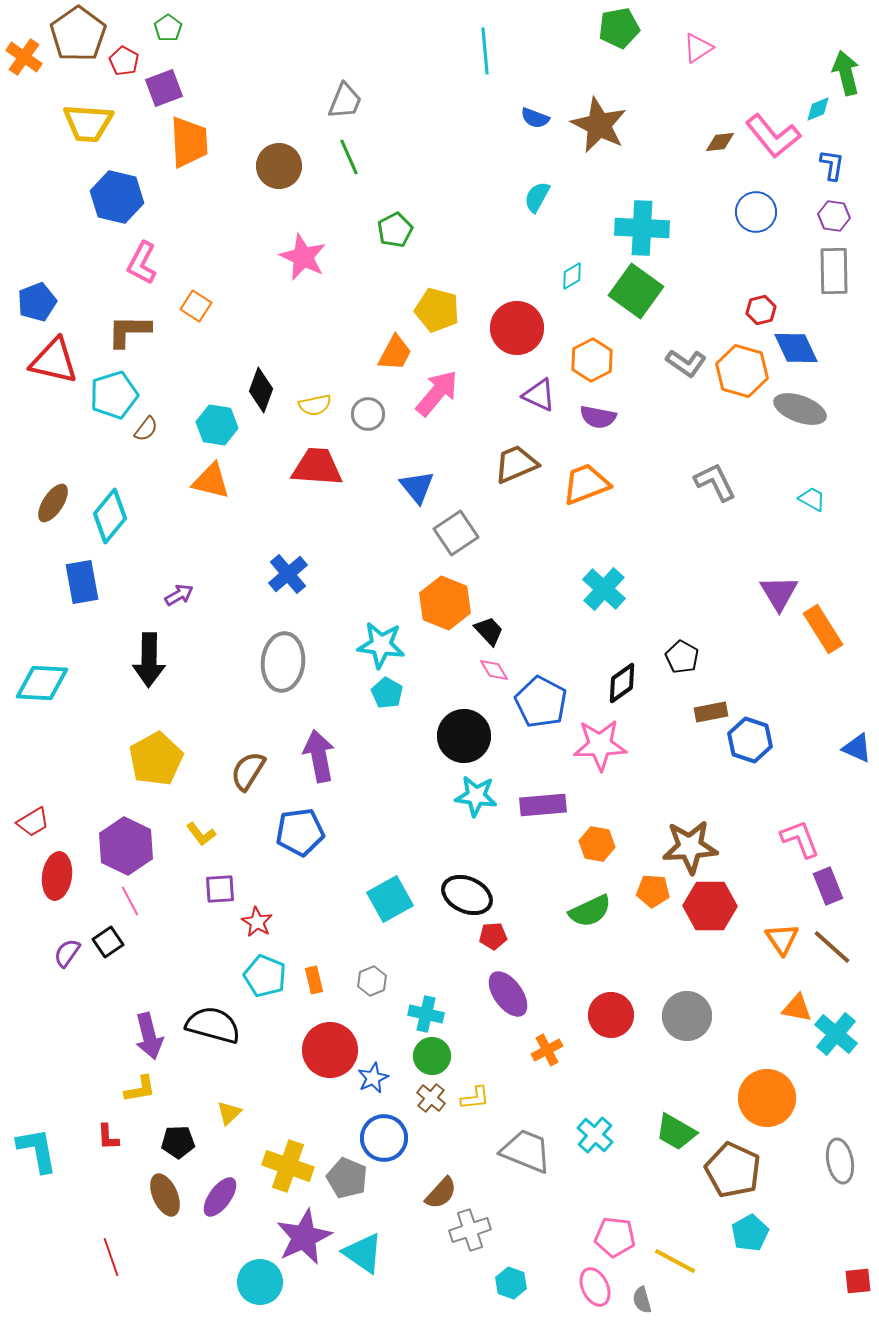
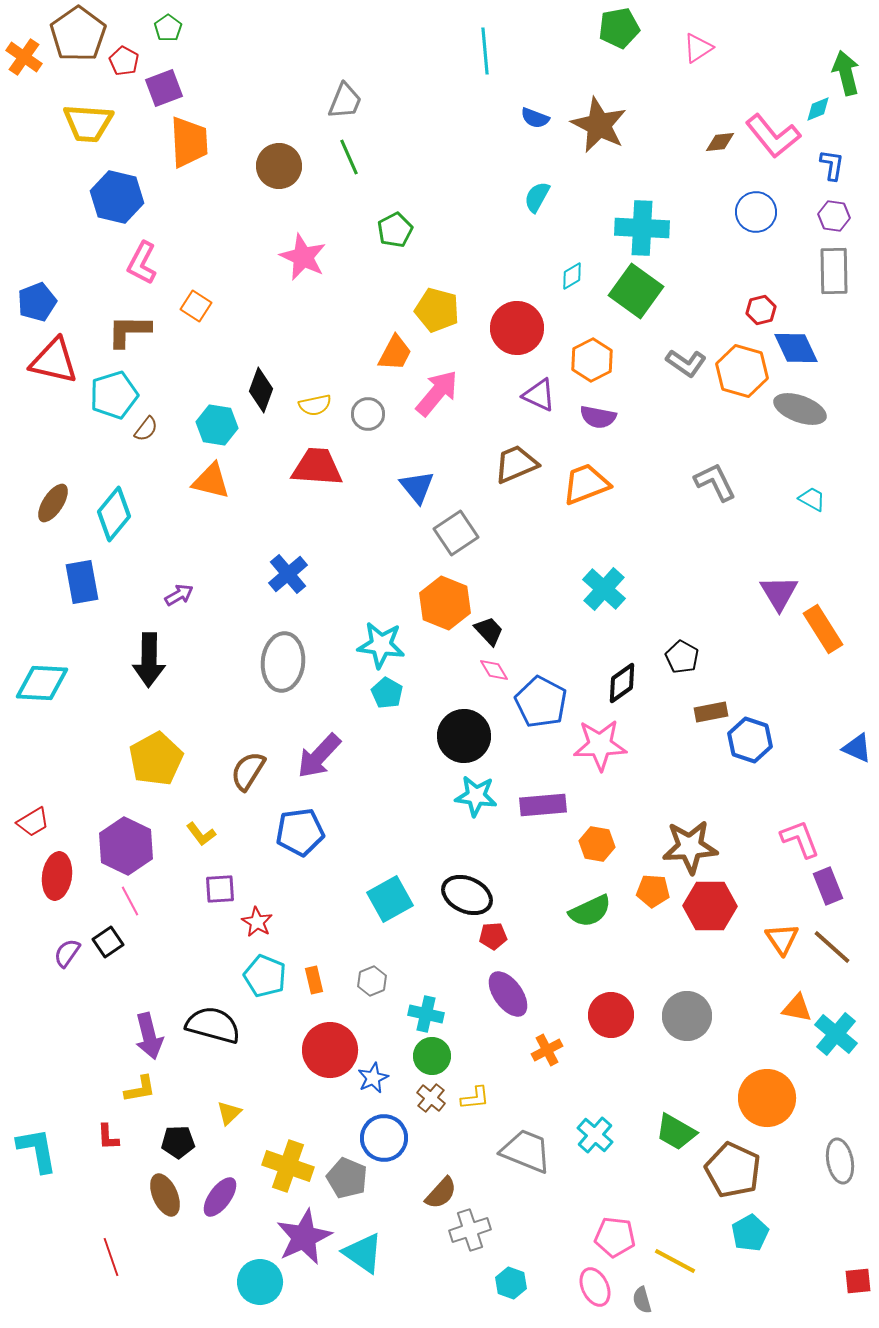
cyan diamond at (110, 516): moved 4 px right, 2 px up
purple arrow at (319, 756): rotated 126 degrees counterclockwise
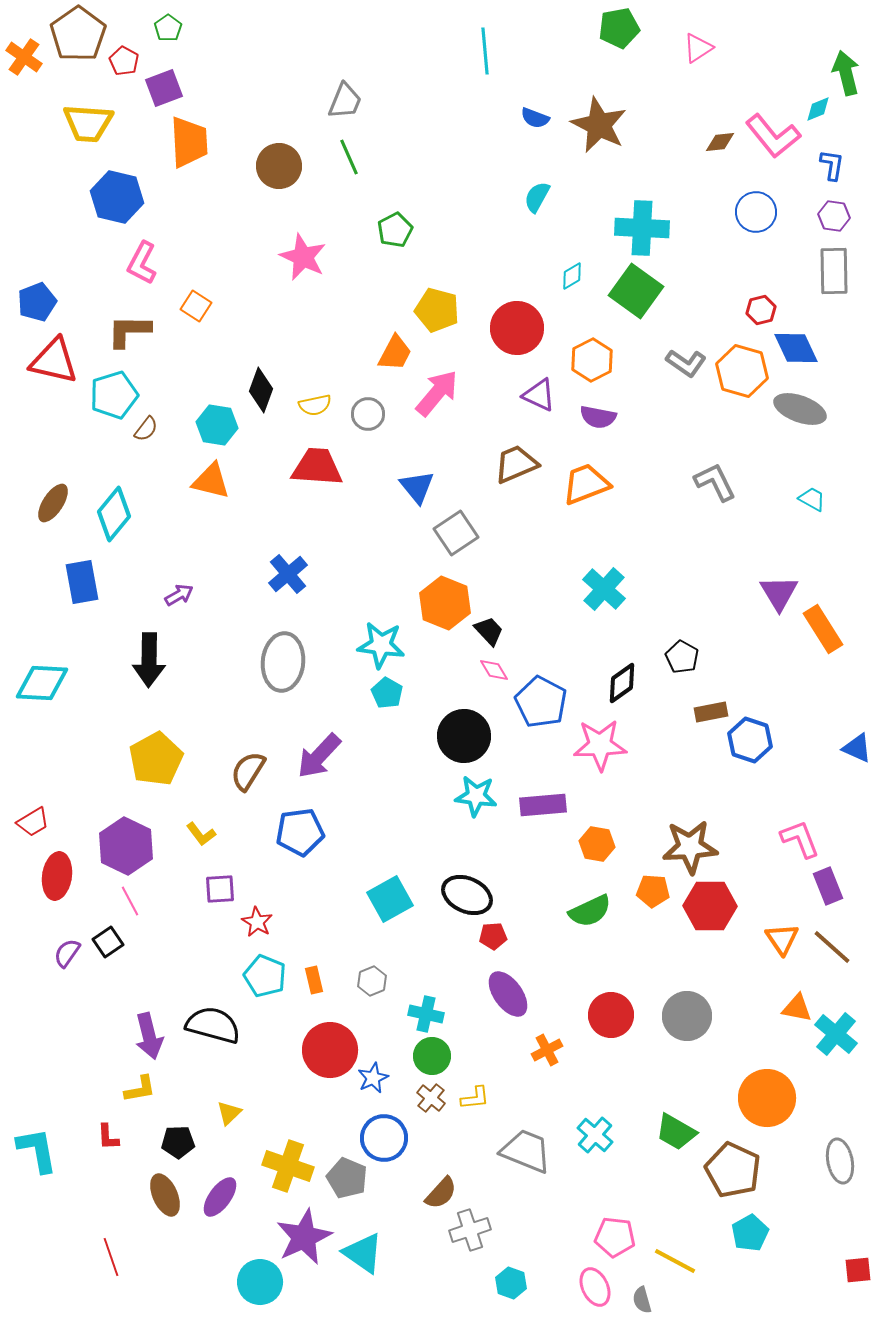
red square at (858, 1281): moved 11 px up
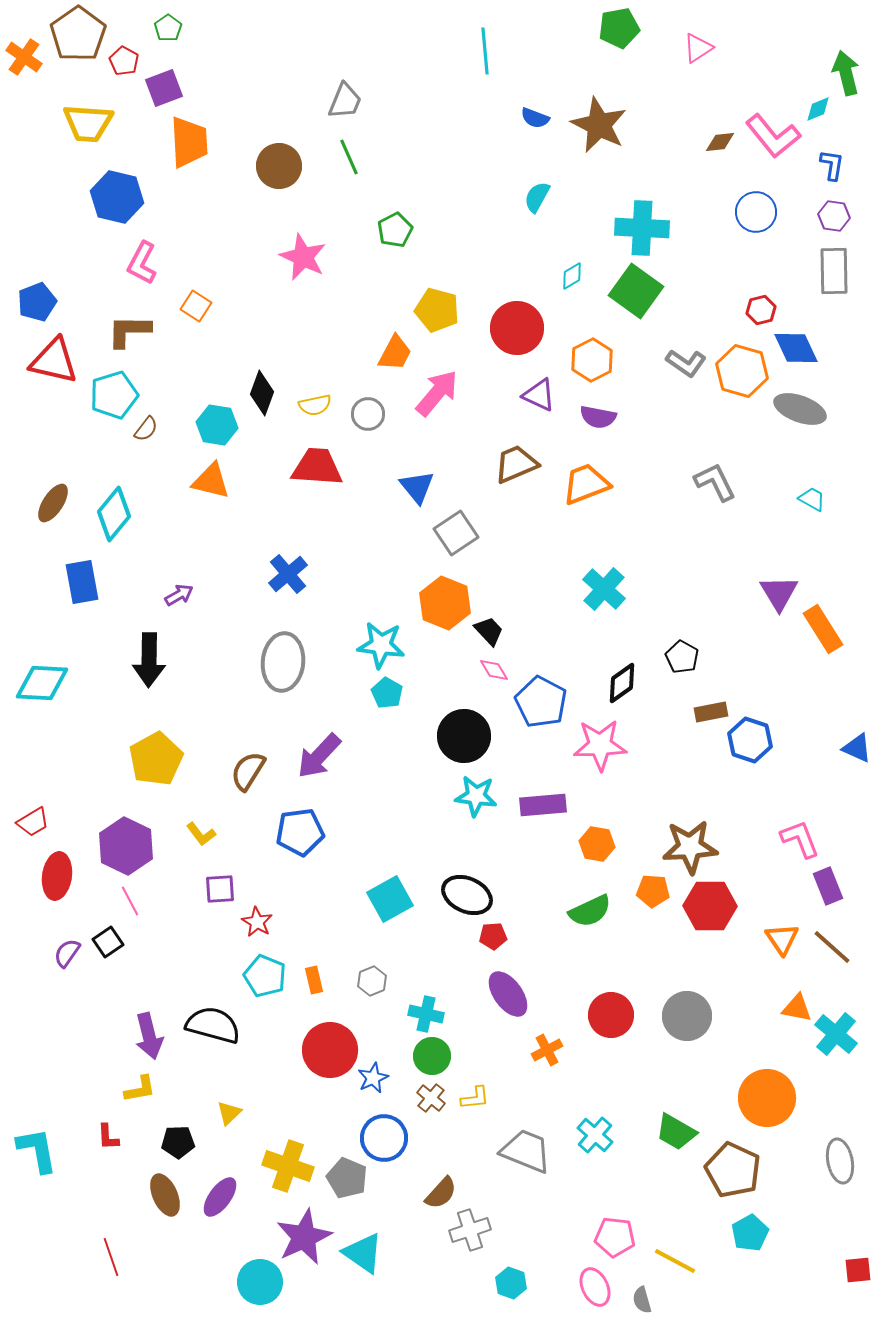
black diamond at (261, 390): moved 1 px right, 3 px down
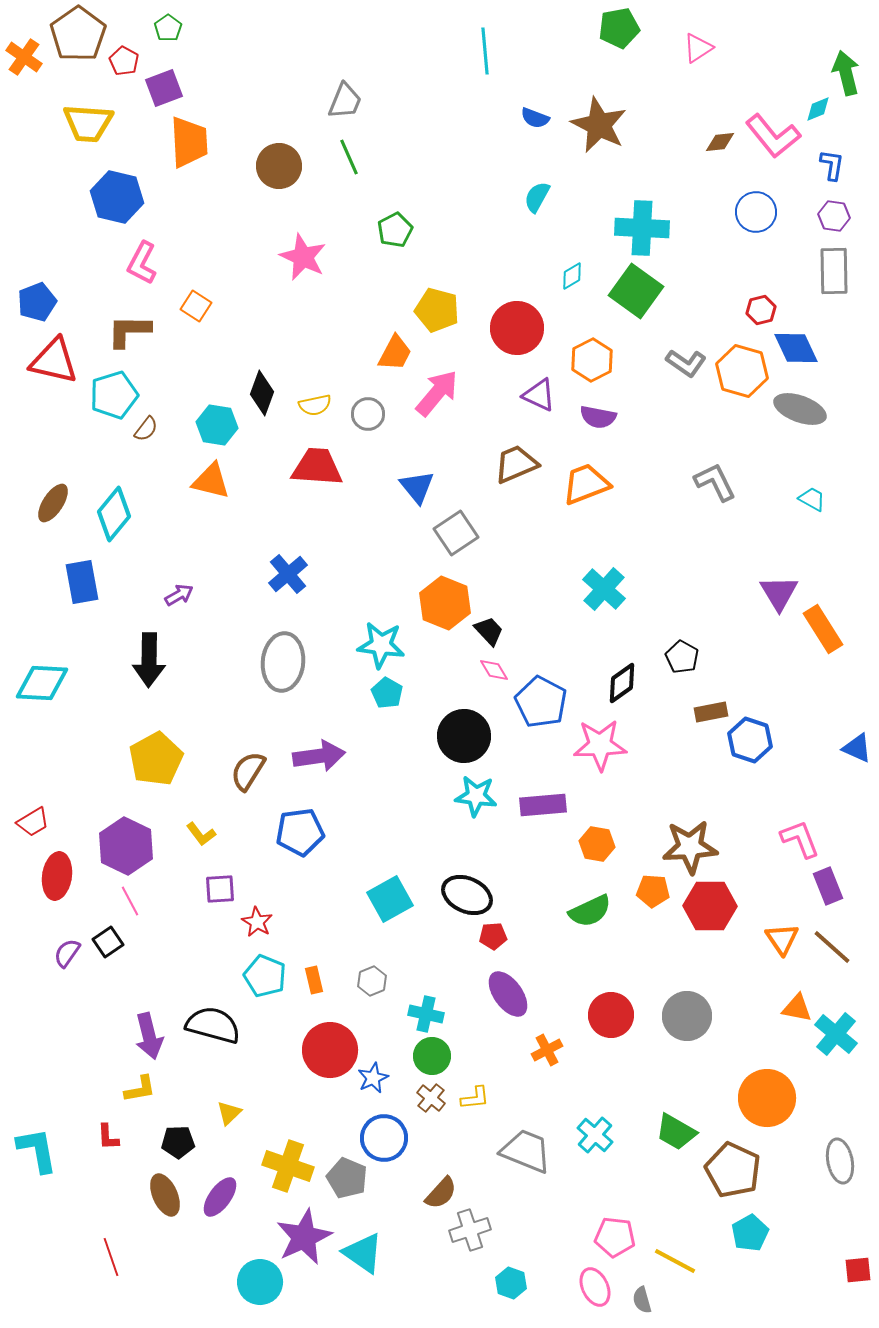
purple arrow at (319, 756): rotated 141 degrees counterclockwise
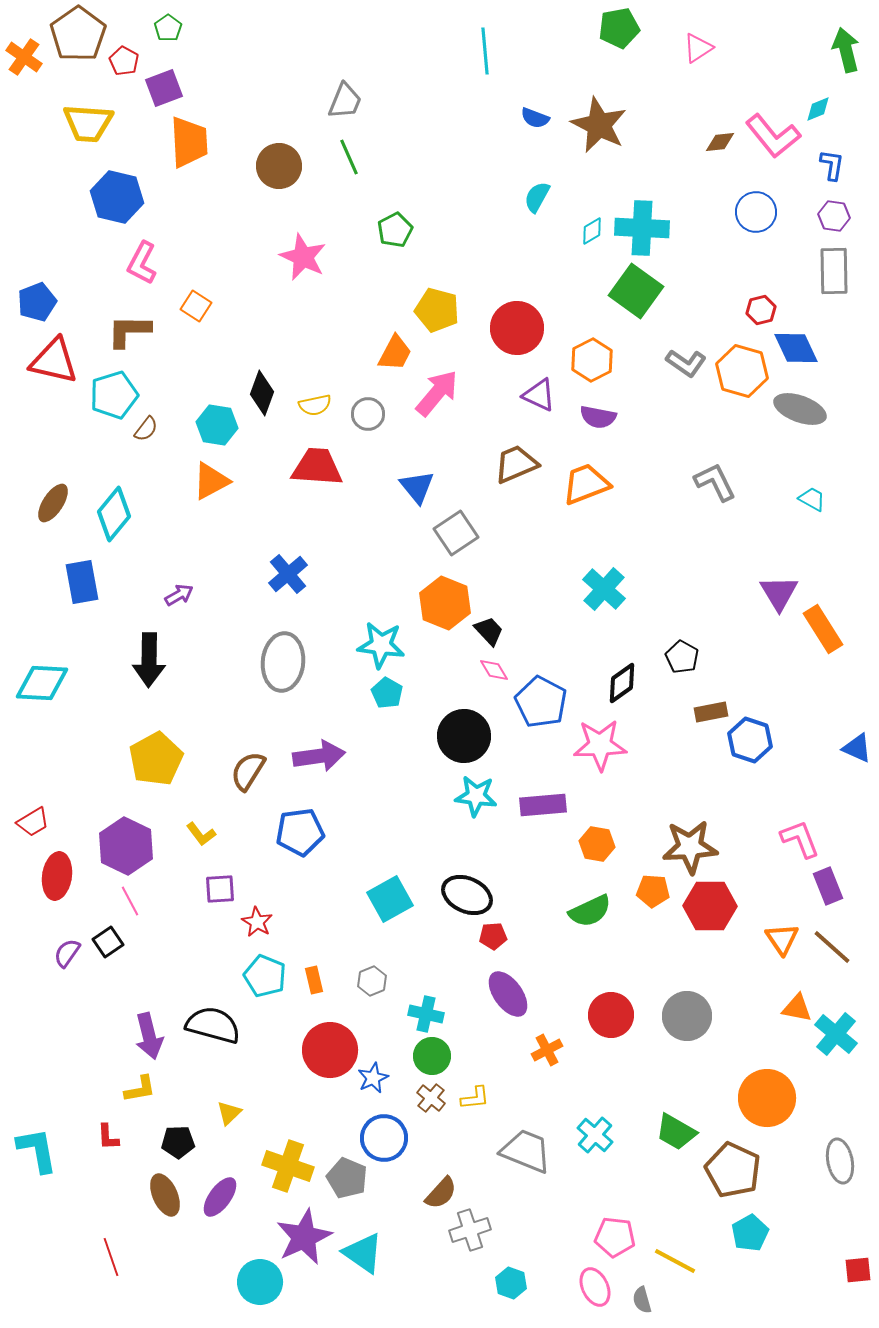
green arrow at (846, 73): moved 23 px up
cyan diamond at (572, 276): moved 20 px right, 45 px up
orange triangle at (211, 481): rotated 42 degrees counterclockwise
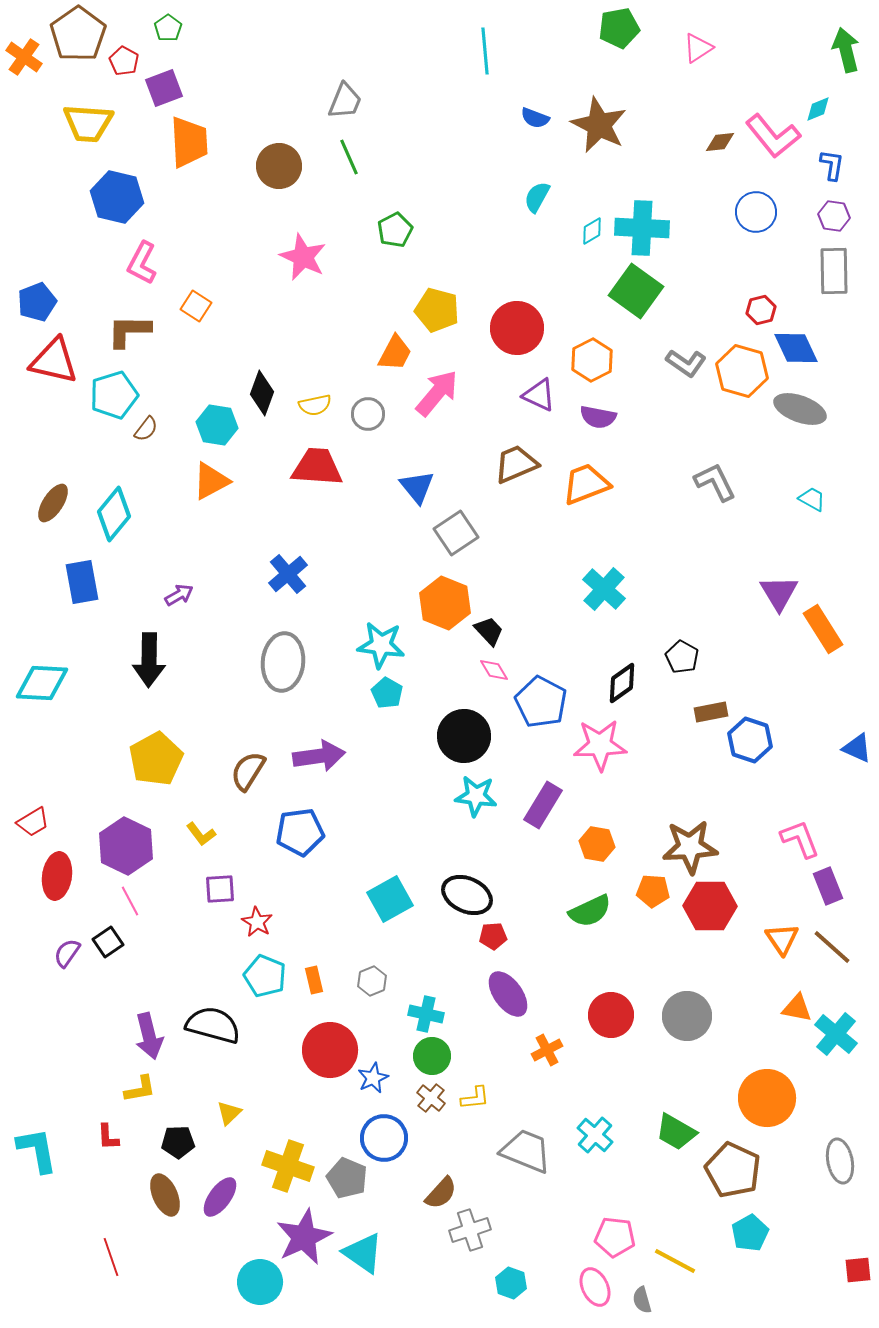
purple rectangle at (543, 805): rotated 54 degrees counterclockwise
